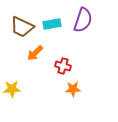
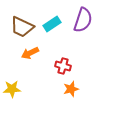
cyan rectangle: rotated 24 degrees counterclockwise
orange arrow: moved 5 px left; rotated 18 degrees clockwise
orange star: moved 2 px left; rotated 14 degrees counterclockwise
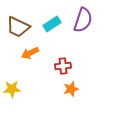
brown trapezoid: moved 4 px left
red cross: rotated 21 degrees counterclockwise
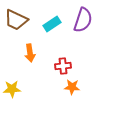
brown trapezoid: moved 2 px left, 7 px up
orange arrow: rotated 72 degrees counterclockwise
orange star: moved 1 px right, 2 px up; rotated 21 degrees clockwise
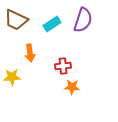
yellow star: moved 12 px up
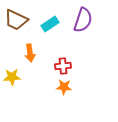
cyan rectangle: moved 2 px left
orange star: moved 8 px left
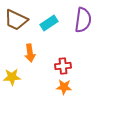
purple semicircle: rotated 10 degrees counterclockwise
cyan rectangle: moved 1 px left, 1 px up
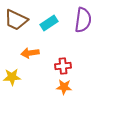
orange arrow: rotated 90 degrees clockwise
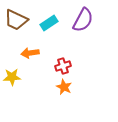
purple semicircle: rotated 20 degrees clockwise
red cross: rotated 14 degrees counterclockwise
orange star: rotated 21 degrees clockwise
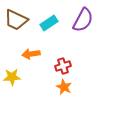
orange arrow: moved 1 px right, 1 px down
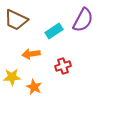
cyan rectangle: moved 5 px right, 8 px down
orange star: moved 30 px left
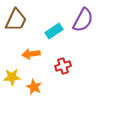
brown trapezoid: rotated 90 degrees counterclockwise
